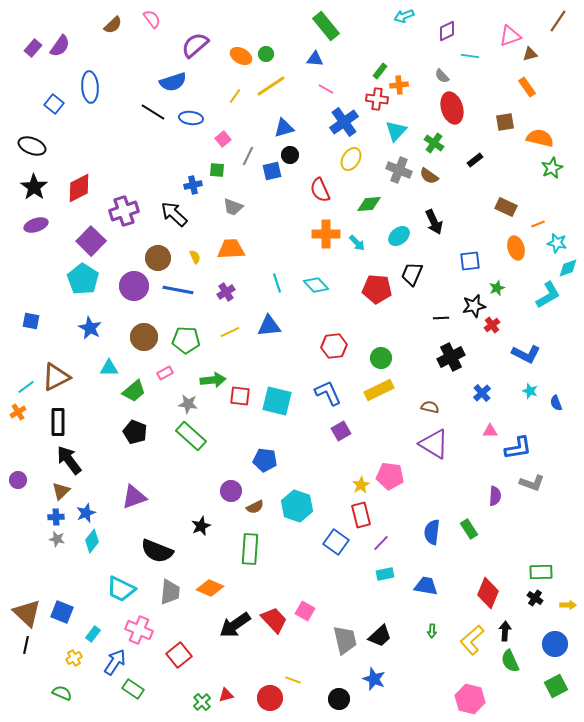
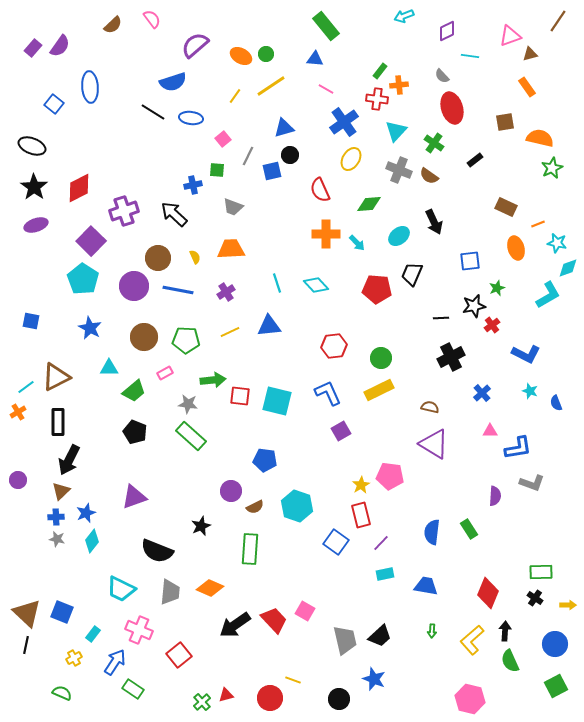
black arrow at (69, 460): rotated 116 degrees counterclockwise
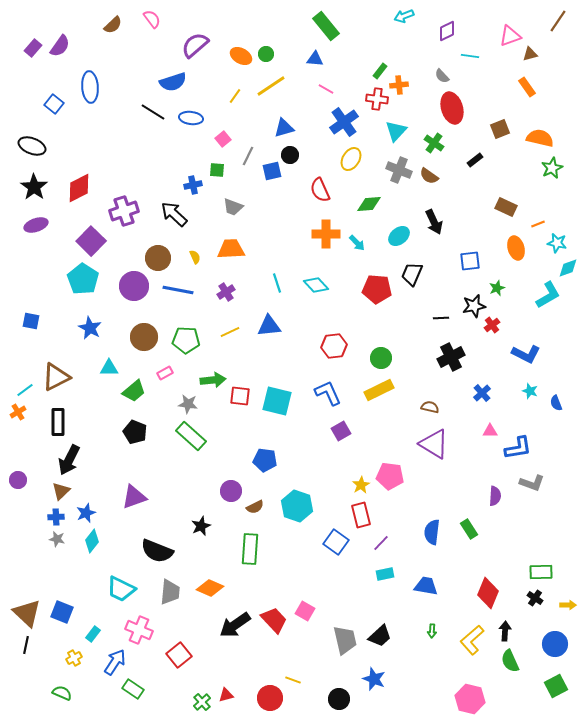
brown square at (505, 122): moved 5 px left, 7 px down; rotated 12 degrees counterclockwise
cyan line at (26, 387): moved 1 px left, 3 px down
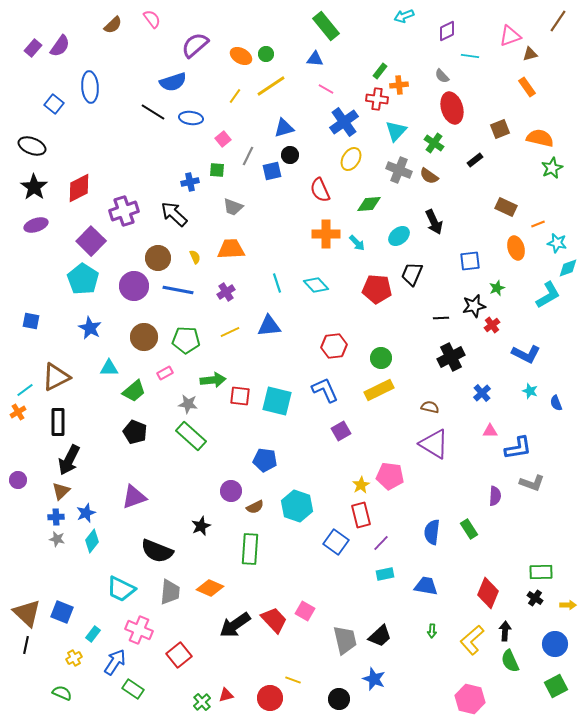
blue cross at (193, 185): moved 3 px left, 3 px up
blue L-shape at (328, 393): moved 3 px left, 3 px up
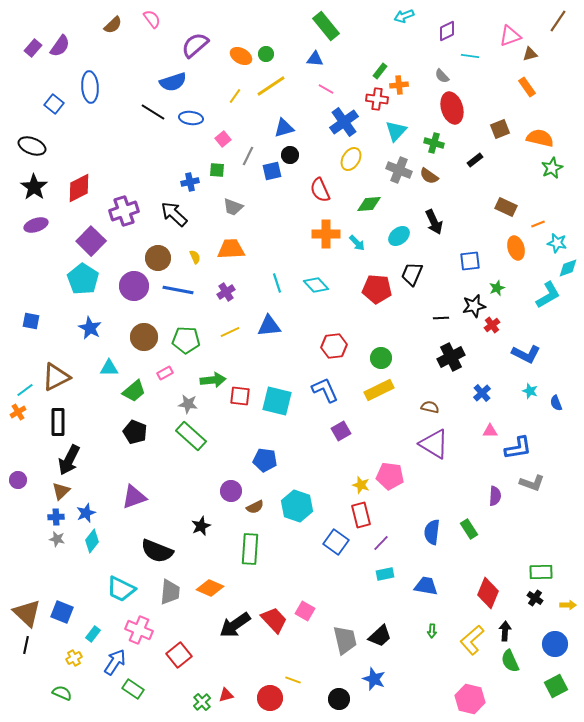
green cross at (434, 143): rotated 18 degrees counterclockwise
yellow star at (361, 485): rotated 24 degrees counterclockwise
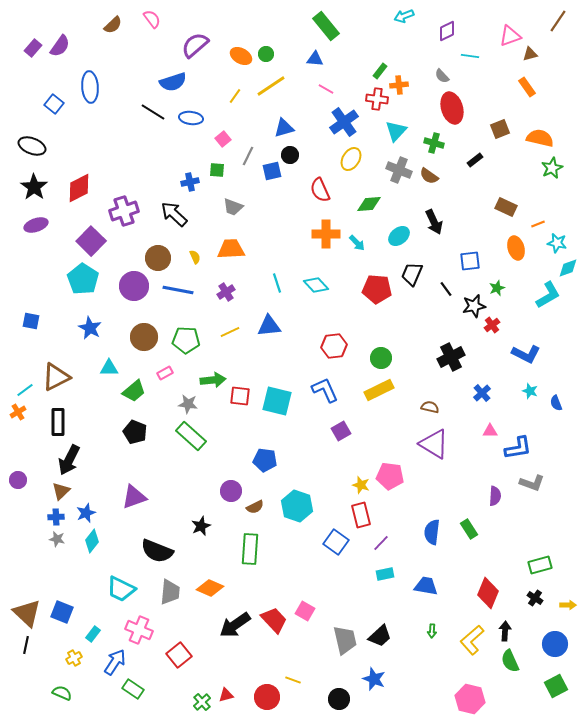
black line at (441, 318): moved 5 px right, 29 px up; rotated 56 degrees clockwise
green rectangle at (541, 572): moved 1 px left, 7 px up; rotated 15 degrees counterclockwise
red circle at (270, 698): moved 3 px left, 1 px up
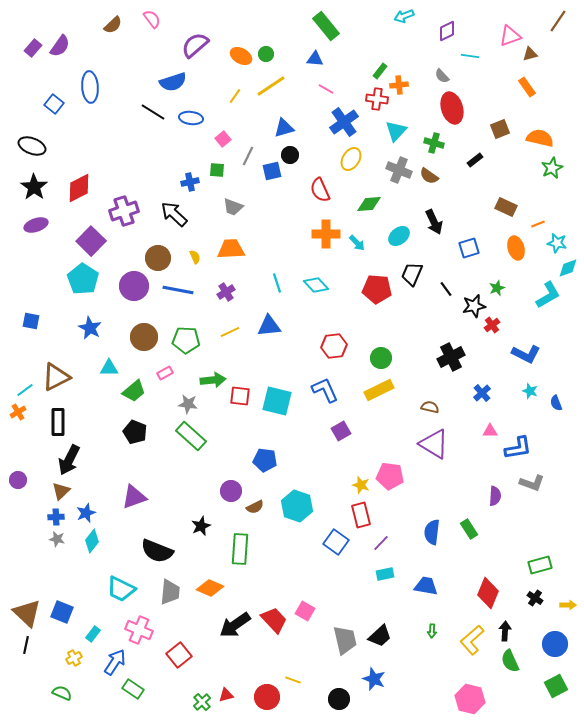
blue square at (470, 261): moved 1 px left, 13 px up; rotated 10 degrees counterclockwise
green rectangle at (250, 549): moved 10 px left
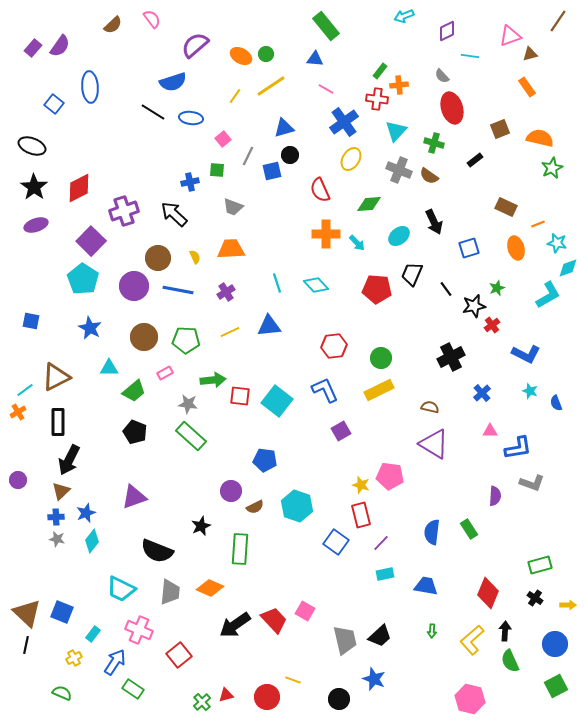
cyan square at (277, 401): rotated 24 degrees clockwise
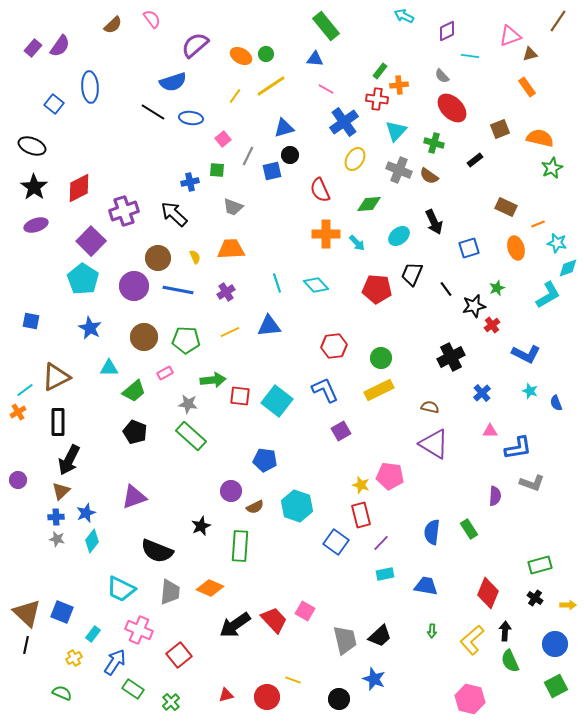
cyan arrow at (404, 16): rotated 48 degrees clockwise
red ellipse at (452, 108): rotated 28 degrees counterclockwise
yellow ellipse at (351, 159): moved 4 px right
green rectangle at (240, 549): moved 3 px up
green cross at (202, 702): moved 31 px left
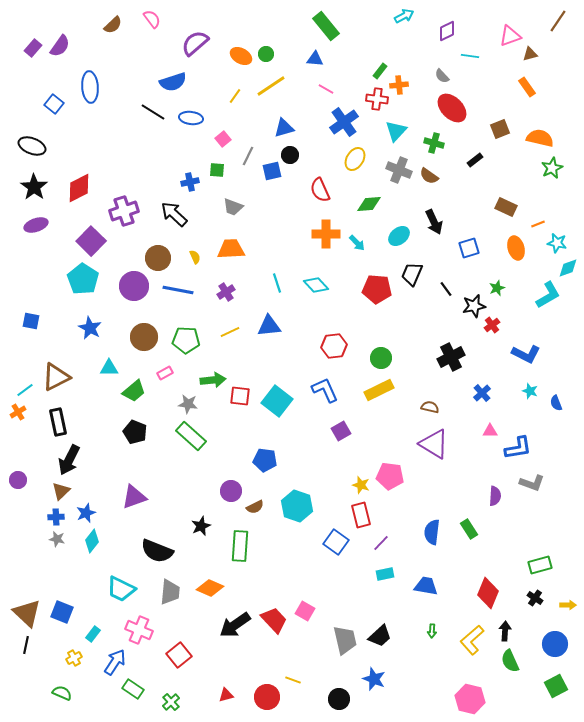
cyan arrow at (404, 16): rotated 126 degrees clockwise
purple semicircle at (195, 45): moved 2 px up
black rectangle at (58, 422): rotated 12 degrees counterclockwise
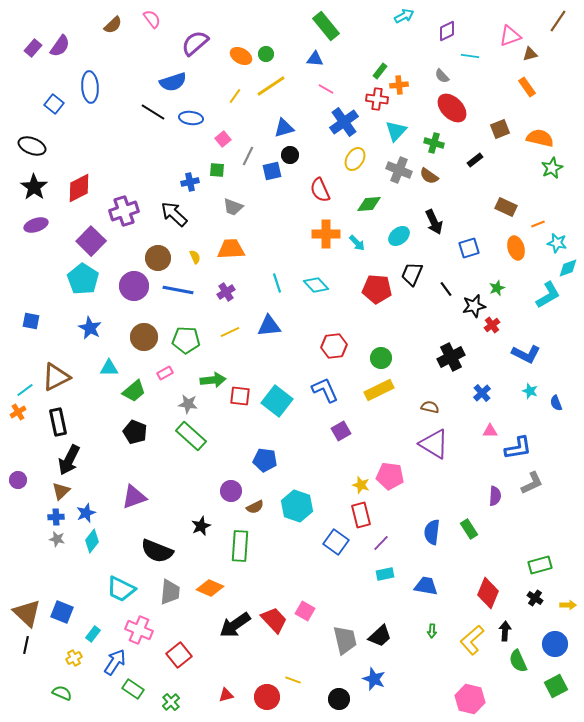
gray L-shape at (532, 483): rotated 45 degrees counterclockwise
green semicircle at (510, 661): moved 8 px right
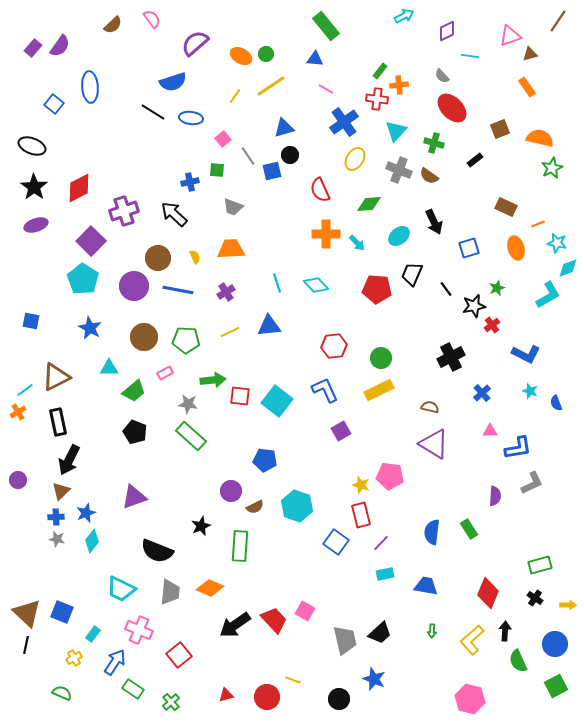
gray line at (248, 156): rotated 60 degrees counterclockwise
black trapezoid at (380, 636): moved 3 px up
